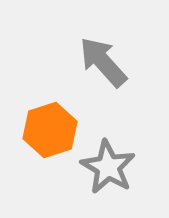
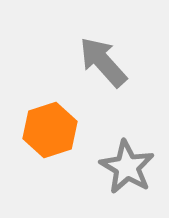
gray star: moved 19 px right
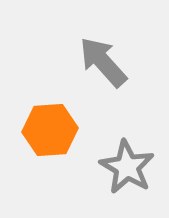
orange hexagon: rotated 14 degrees clockwise
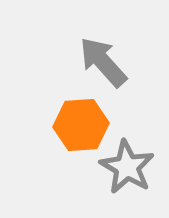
orange hexagon: moved 31 px right, 5 px up
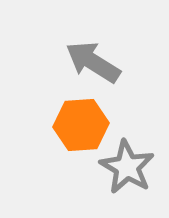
gray arrow: moved 10 px left; rotated 16 degrees counterclockwise
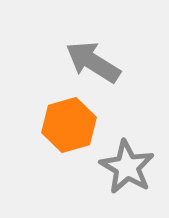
orange hexagon: moved 12 px left; rotated 12 degrees counterclockwise
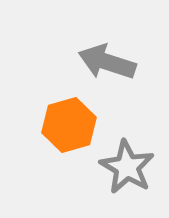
gray arrow: moved 14 px right; rotated 14 degrees counterclockwise
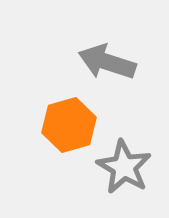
gray star: moved 3 px left
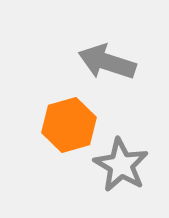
gray star: moved 3 px left, 2 px up
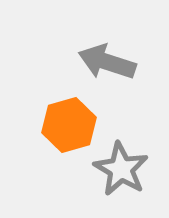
gray star: moved 4 px down
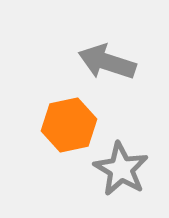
orange hexagon: rotated 4 degrees clockwise
